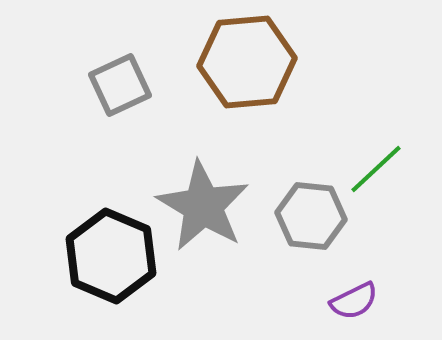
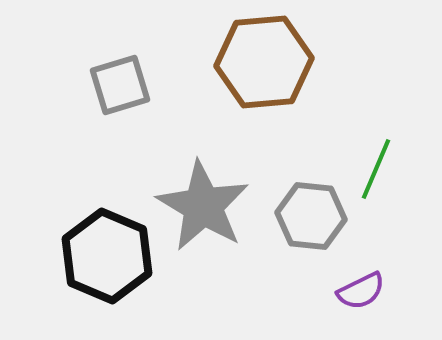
brown hexagon: moved 17 px right
gray square: rotated 8 degrees clockwise
green line: rotated 24 degrees counterclockwise
black hexagon: moved 4 px left
purple semicircle: moved 7 px right, 10 px up
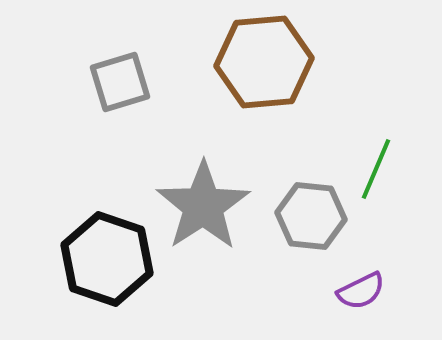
gray square: moved 3 px up
gray star: rotated 8 degrees clockwise
black hexagon: moved 3 px down; rotated 4 degrees counterclockwise
